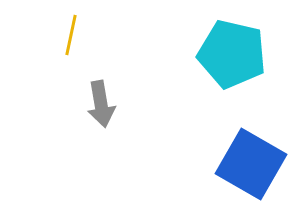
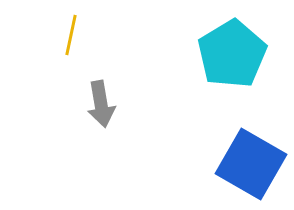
cyan pentagon: rotated 28 degrees clockwise
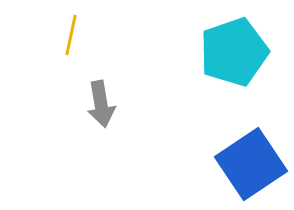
cyan pentagon: moved 2 px right, 2 px up; rotated 12 degrees clockwise
blue square: rotated 26 degrees clockwise
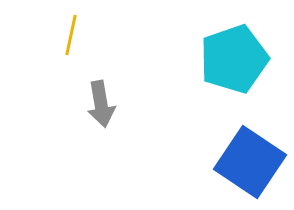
cyan pentagon: moved 7 px down
blue square: moved 1 px left, 2 px up; rotated 22 degrees counterclockwise
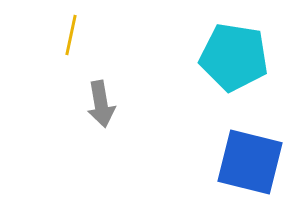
cyan pentagon: moved 2 px up; rotated 28 degrees clockwise
blue square: rotated 20 degrees counterclockwise
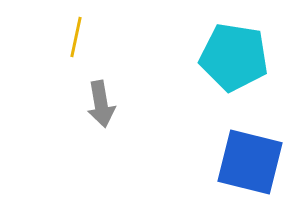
yellow line: moved 5 px right, 2 px down
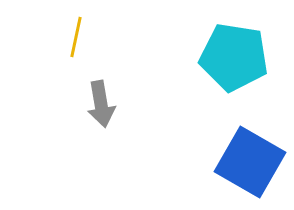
blue square: rotated 16 degrees clockwise
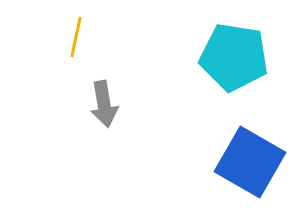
gray arrow: moved 3 px right
